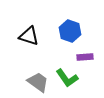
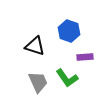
blue hexagon: moved 1 px left
black triangle: moved 6 px right, 10 px down
gray trapezoid: rotated 30 degrees clockwise
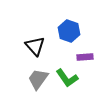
black triangle: rotated 30 degrees clockwise
gray trapezoid: moved 3 px up; rotated 120 degrees counterclockwise
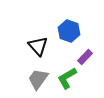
black triangle: moved 3 px right
purple rectangle: rotated 42 degrees counterclockwise
green L-shape: rotated 95 degrees clockwise
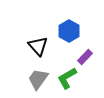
blue hexagon: rotated 10 degrees clockwise
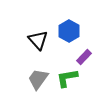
black triangle: moved 6 px up
purple rectangle: moved 1 px left
green L-shape: rotated 20 degrees clockwise
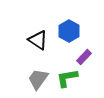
black triangle: rotated 15 degrees counterclockwise
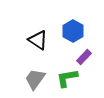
blue hexagon: moved 4 px right
gray trapezoid: moved 3 px left
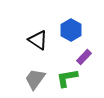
blue hexagon: moved 2 px left, 1 px up
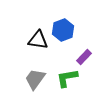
blue hexagon: moved 8 px left; rotated 10 degrees clockwise
black triangle: rotated 25 degrees counterclockwise
